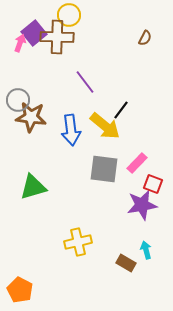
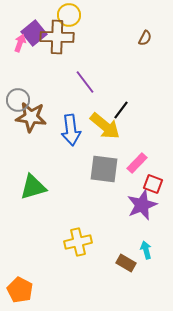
purple star: rotated 12 degrees counterclockwise
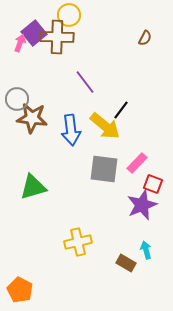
gray circle: moved 1 px left, 1 px up
brown star: moved 1 px right, 1 px down
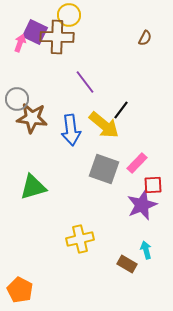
purple square: moved 1 px right, 1 px up; rotated 25 degrees counterclockwise
yellow arrow: moved 1 px left, 1 px up
gray square: rotated 12 degrees clockwise
red square: moved 1 px down; rotated 24 degrees counterclockwise
yellow cross: moved 2 px right, 3 px up
brown rectangle: moved 1 px right, 1 px down
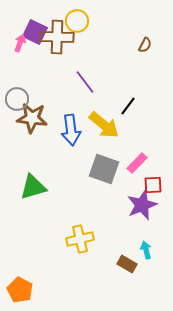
yellow circle: moved 8 px right, 6 px down
brown semicircle: moved 7 px down
black line: moved 7 px right, 4 px up
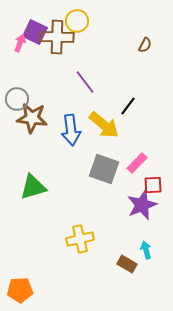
orange pentagon: rotated 30 degrees counterclockwise
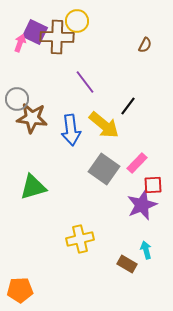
gray square: rotated 16 degrees clockwise
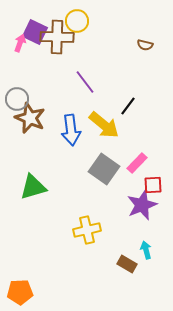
brown semicircle: rotated 77 degrees clockwise
brown star: moved 2 px left; rotated 16 degrees clockwise
yellow cross: moved 7 px right, 9 px up
orange pentagon: moved 2 px down
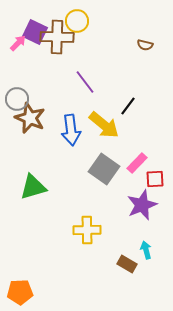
pink arrow: moved 2 px left; rotated 24 degrees clockwise
red square: moved 2 px right, 6 px up
yellow cross: rotated 12 degrees clockwise
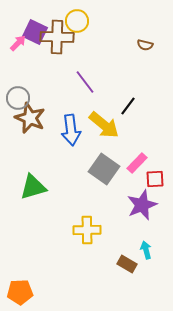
gray circle: moved 1 px right, 1 px up
